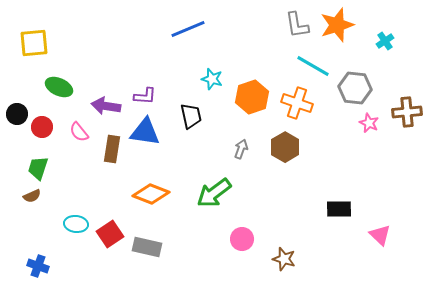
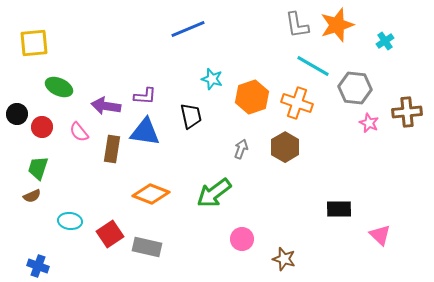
cyan ellipse: moved 6 px left, 3 px up
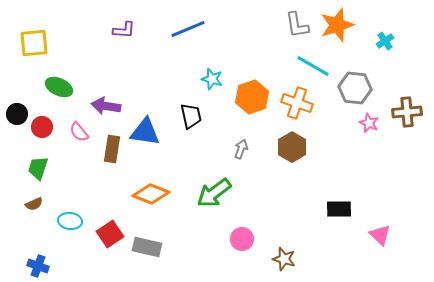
purple L-shape: moved 21 px left, 66 px up
brown hexagon: moved 7 px right
brown semicircle: moved 2 px right, 8 px down
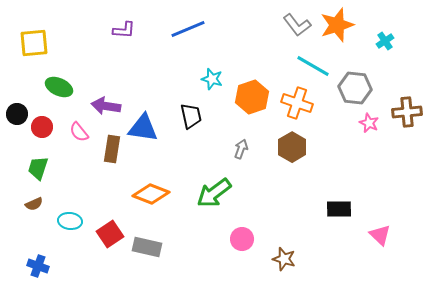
gray L-shape: rotated 28 degrees counterclockwise
blue triangle: moved 2 px left, 4 px up
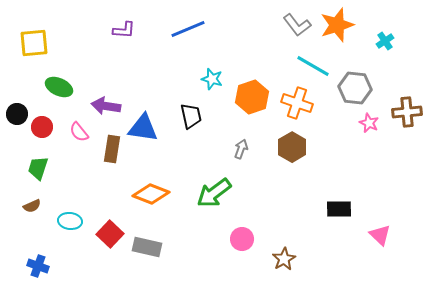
brown semicircle: moved 2 px left, 2 px down
red square: rotated 12 degrees counterclockwise
brown star: rotated 25 degrees clockwise
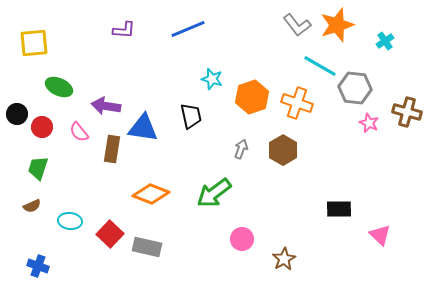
cyan line: moved 7 px right
brown cross: rotated 20 degrees clockwise
brown hexagon: moved 9 px left, 3 px down
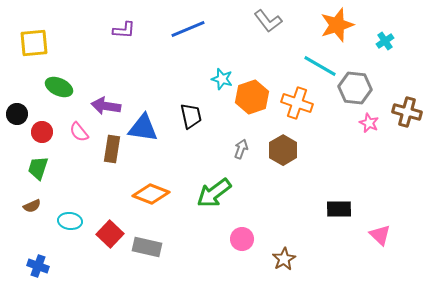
gray L-shape: moved 29 px left, 4 px up
cyan star: moved 10 px right
red circle: moved 5 px down
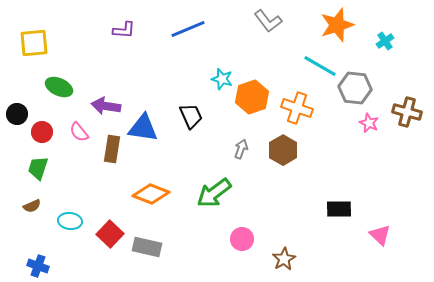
orange cross: moved 5 px down
black trapezoid: rotated 12 degrees counterclockwise
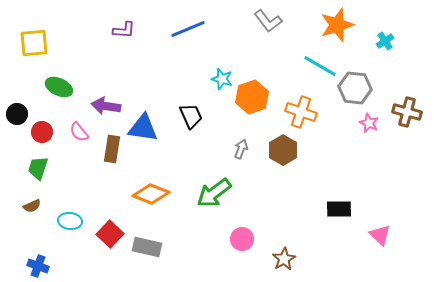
orange cross: moved 4 px right, 4 px down
